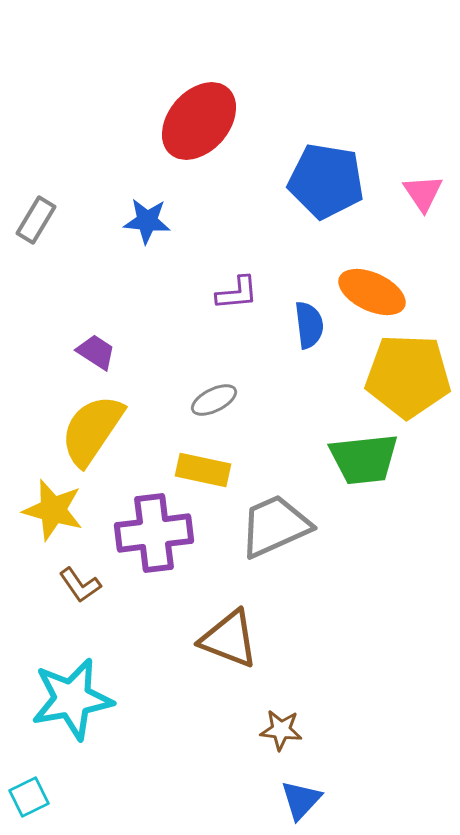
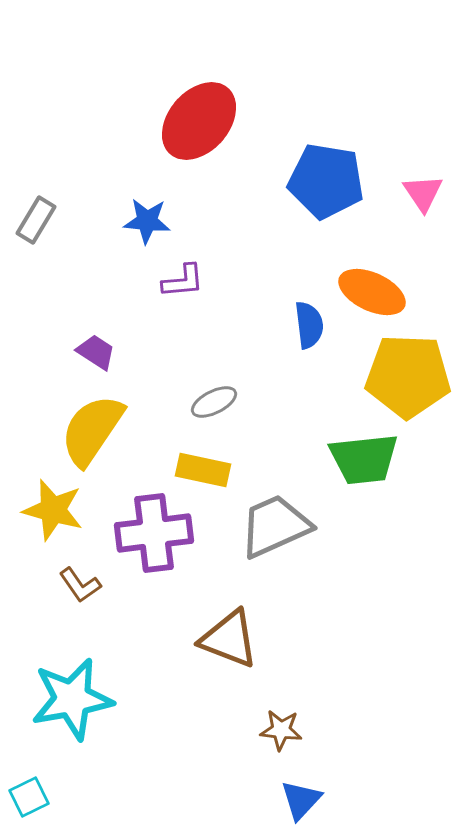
purple L-shape: moved 54 px left, 12 px up
gray ellipse: moved 2 px down
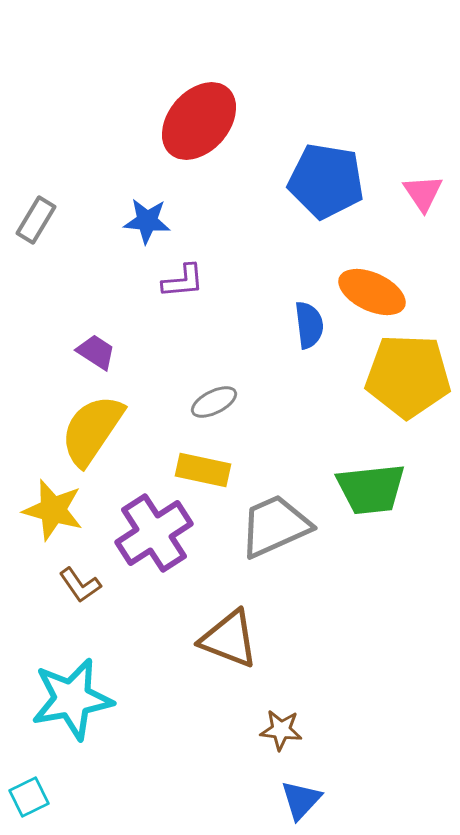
green trapezoid: moved 7 px right, 30 px down
purple cross: rotated 26 degrees counterclockwise
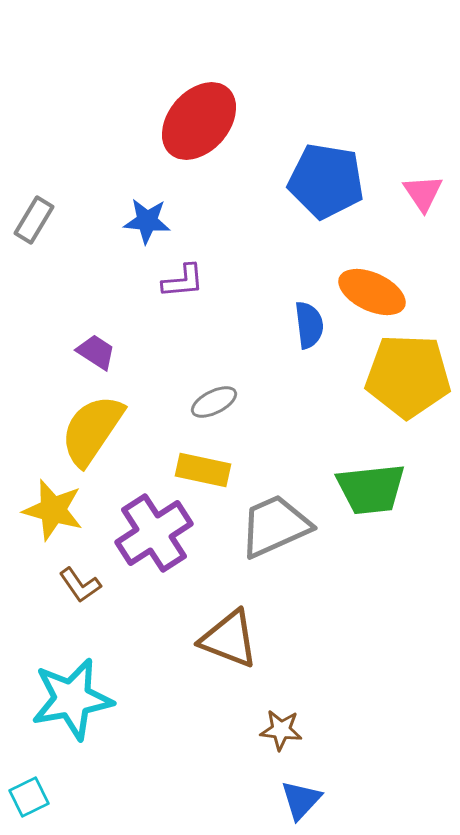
gray rectangle: moved 2 px left
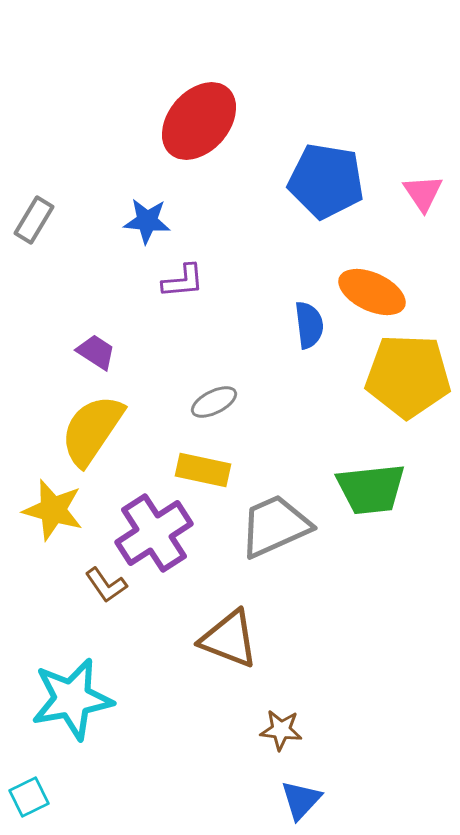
brown L-shape: moved 26 px right
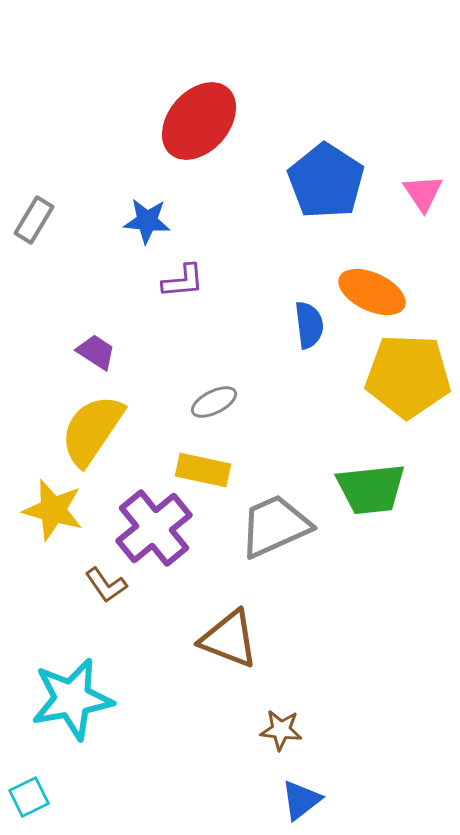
blue pentagon: rotated 24 degrees clockwise
purple cross: moved 5 px up; rotated 6 degrees counterclockwise
blue triangle: rotated 9 degrees clockwise
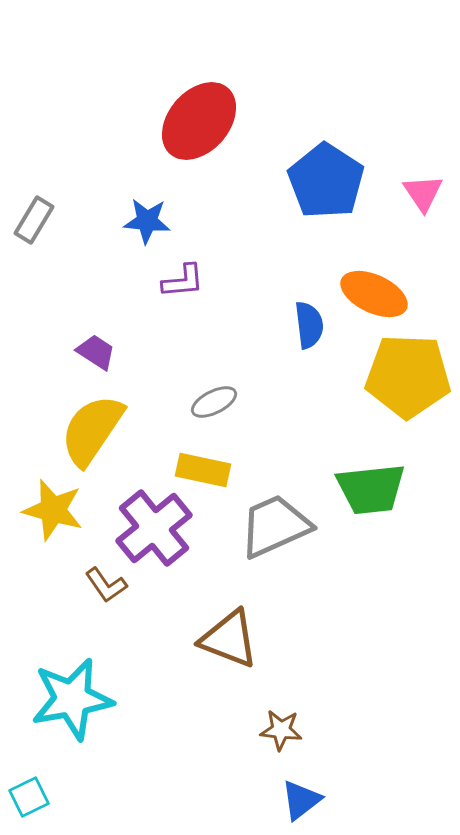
orange ellipse: moved 2 px right, 2 px down
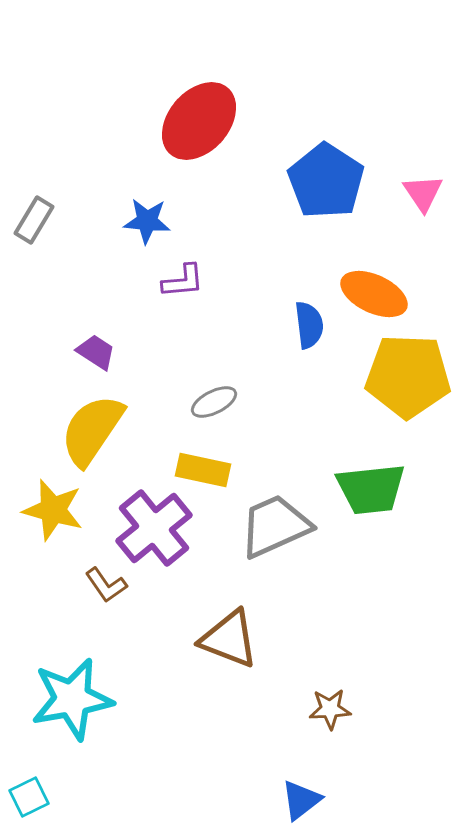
brown star: moved 49 px right, 21 px up; rotated 9 degrees counterclockwise
